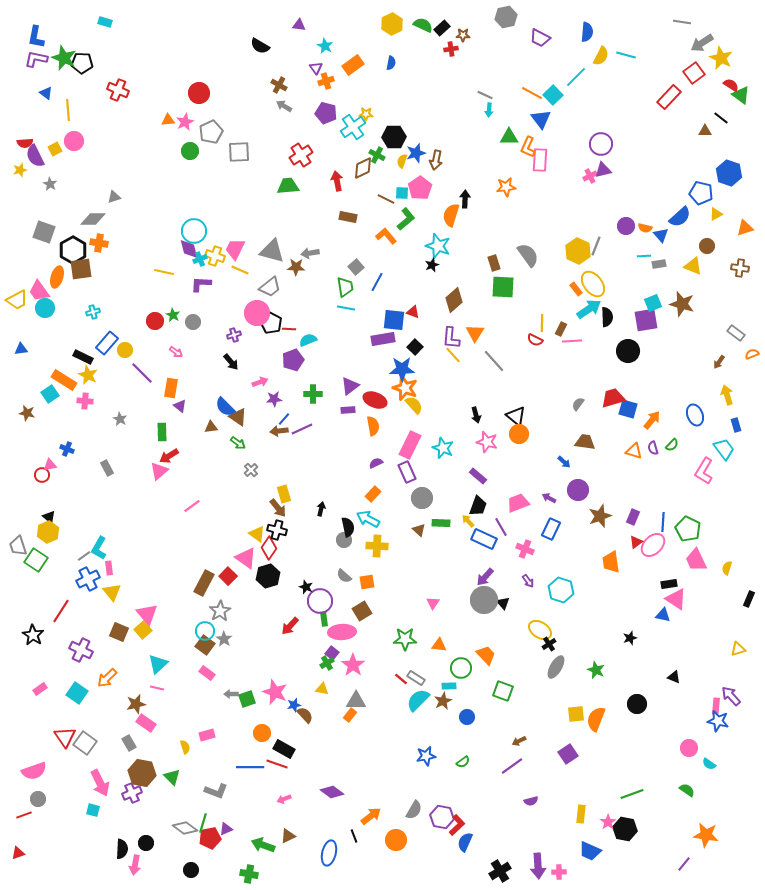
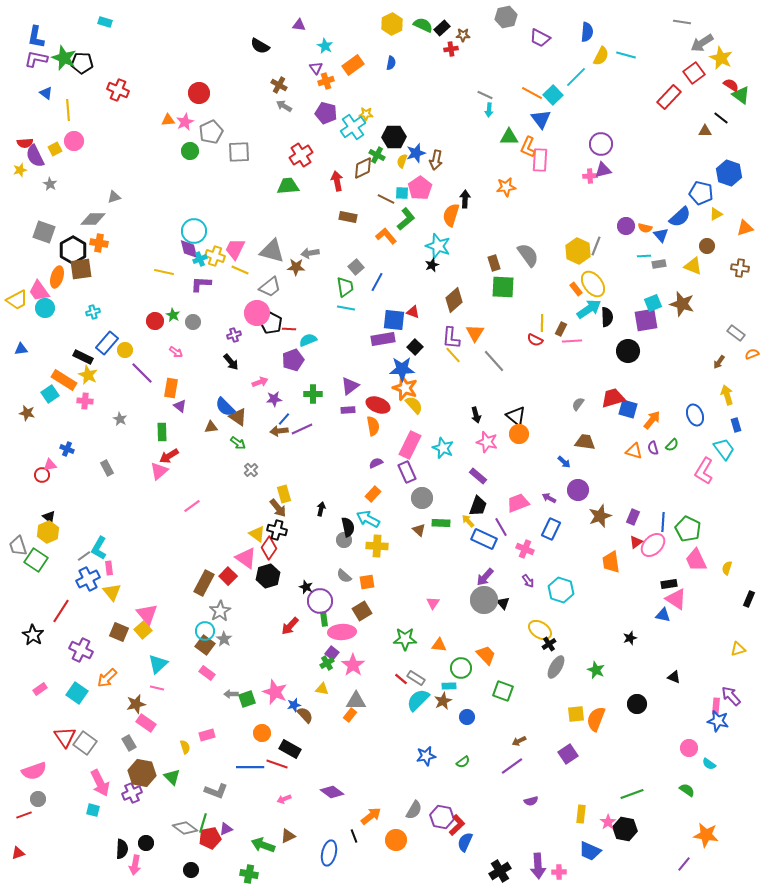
pink cross at (590, 176): rotated 24 degrees clockwise
red ellipse at (375, 400): moved 3 px right, 5 px down
black rectangle at (284, 749): moved 6 px right
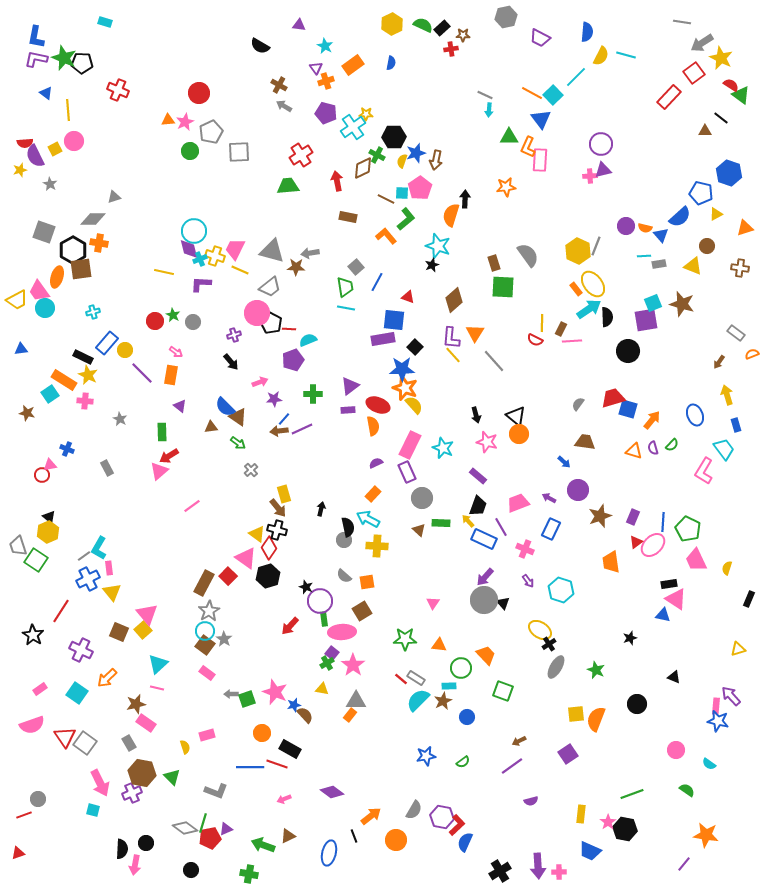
red triangle at (413, 312): moved 5 px left, 15 px up
orange rectangle at (171, 388): moved 13 px up
gray star at (220, 611): moved 11 px left
pink circle at (689, 748): moved 13 px left, 2 px down
pink semicircle at (34, 771): moved 2 px left, 46 px up
